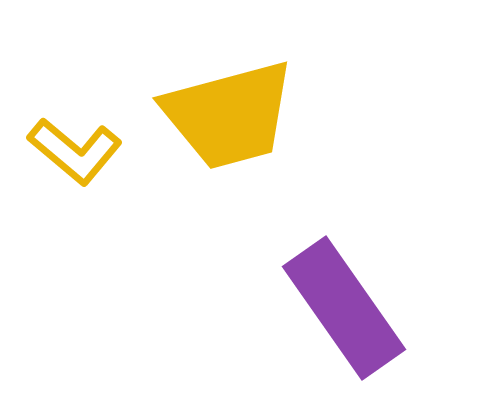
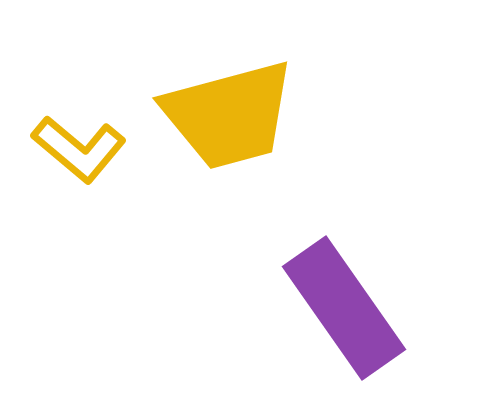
yellow L-shape: moved 4 px right, 2 px up
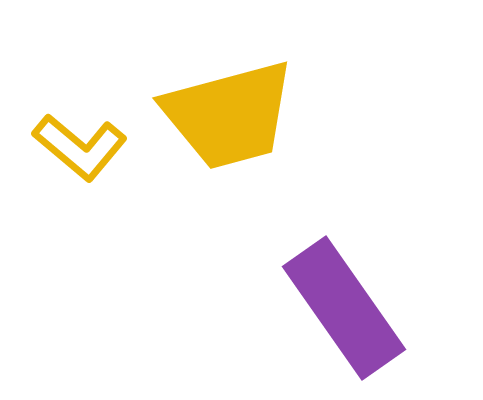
yellow L-shape: moved 1 px right, 2 px up
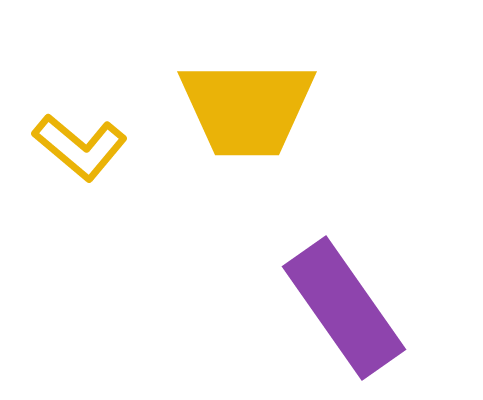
yellow trapezoid: moved 18 px right, 7 px up; rotated 15 degrees clockwise
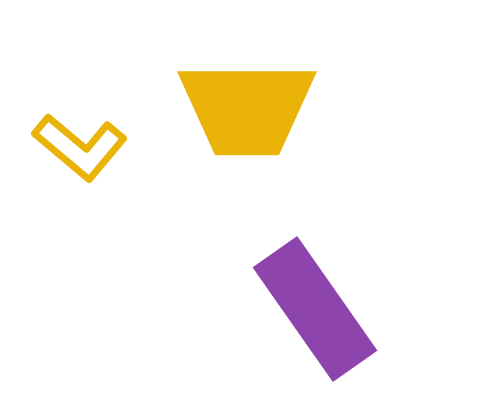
purple rectangle: moved 29 px left, 1 px down
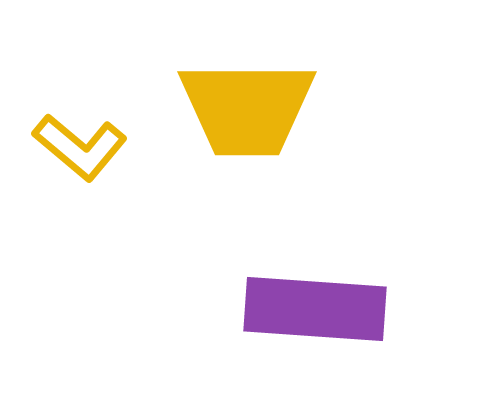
purple rectangle: rotated 51 degrees counterclockwise
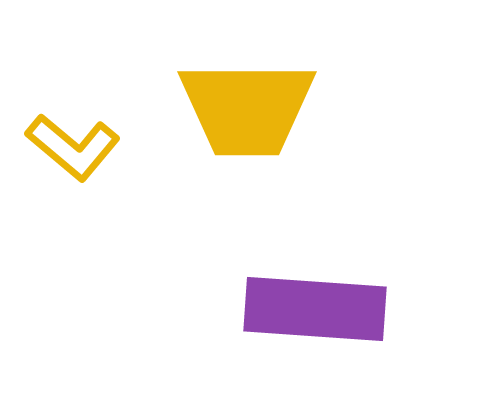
yellow L-shape: moved 7 px left
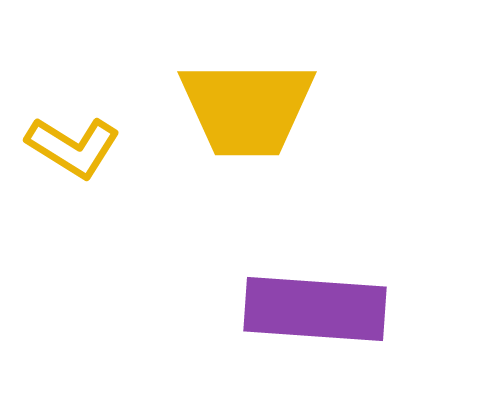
yellow L-shape: rotated 8 degrees counterclockwise
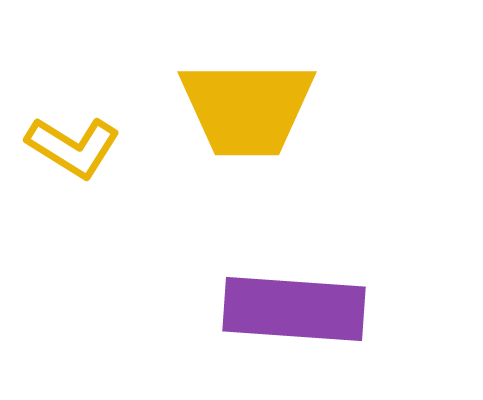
purple rectangle: moved 21 px left
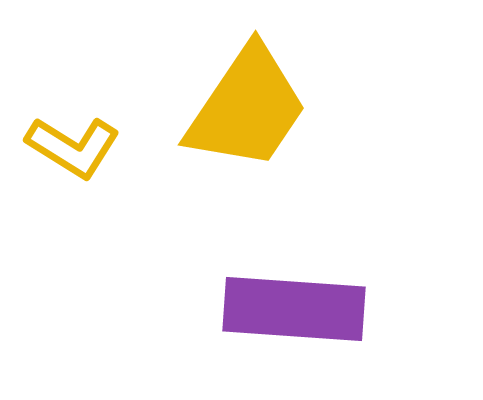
yellow trapezoid: rotated 56 degrees counterclockwise
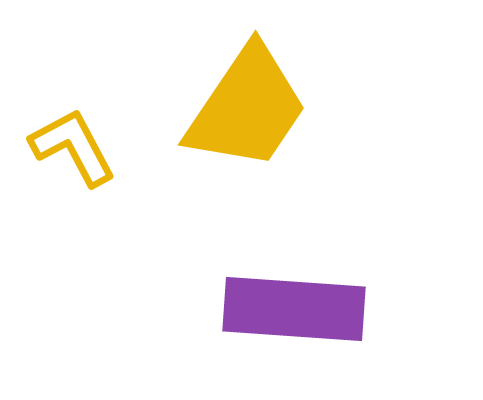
yellow L-shape: rotated 150 degrees counterclockwise
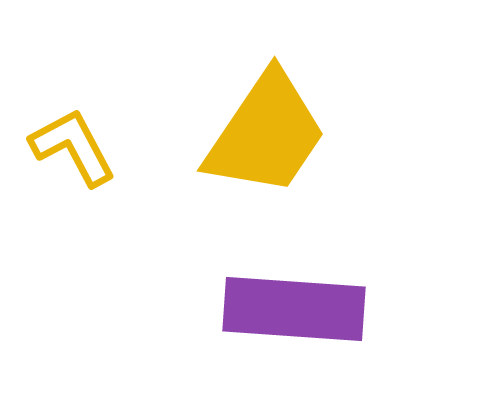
yellow trapezoid: moved 19 px right, 26 px down
